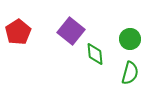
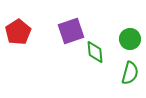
purple square: rotated 32 degrees clockwise
green diamond: moved 2 px up
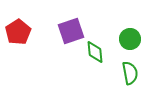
green semicircle: rotated 25 degrees counterclockwise
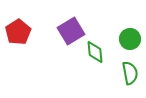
purple square: rotated 12 degrees counterclockwise
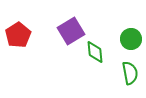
red pentagon: moved 3 px down
green circle: moved 1 px right
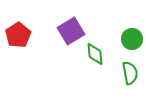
green circle: moved 1 px right
green diamond: moved 2 px down
